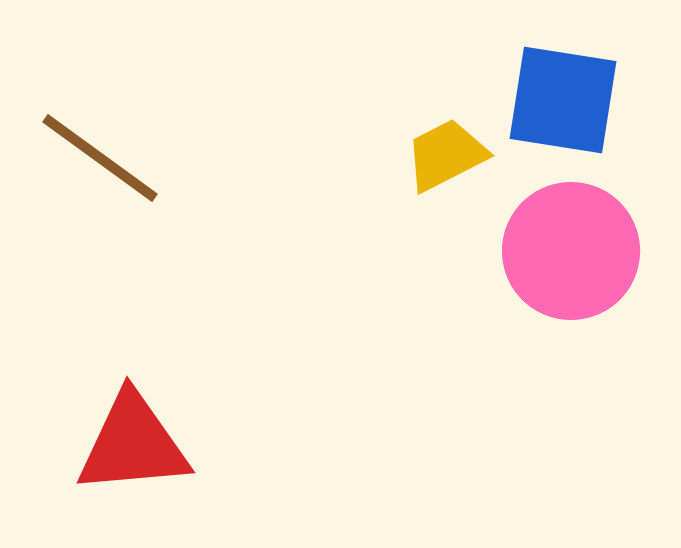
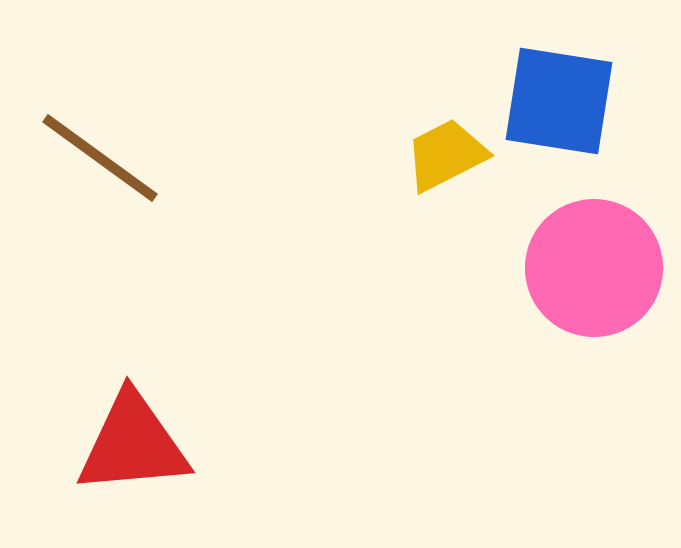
blue square: moved 4 px left, 1 px down
pink circle: moved 23 px right, 17 px down
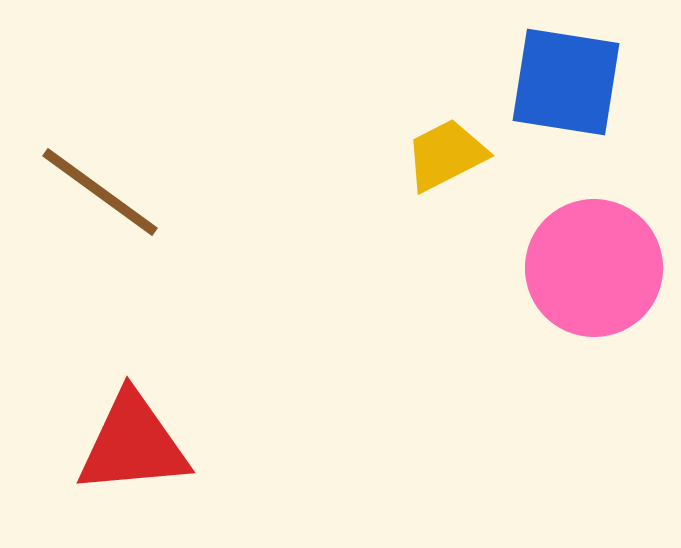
blue square: moved 7 px right, 19 px up
brown line: moved 34 px down
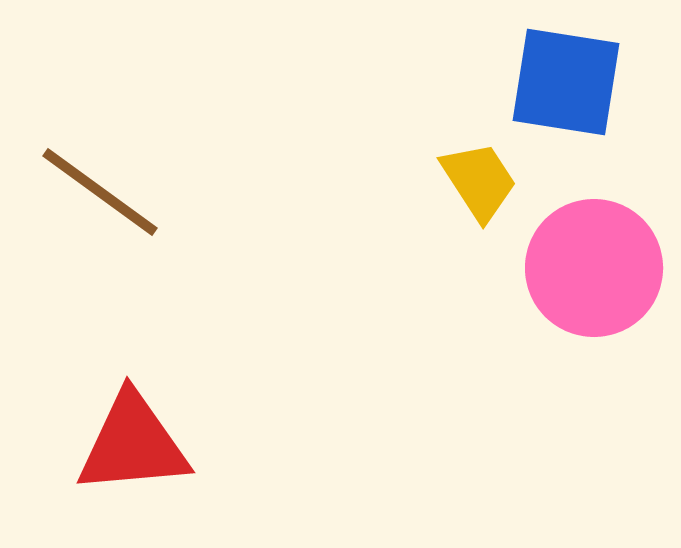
yellow trapezoid: moved 33 px right, 26 px down; rotated 84 degrees clockwise
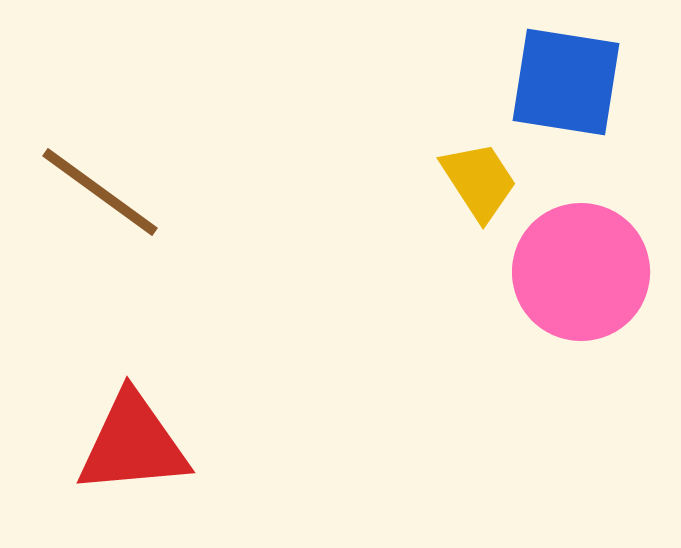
pink circle: moved 13 px left, 4 px down
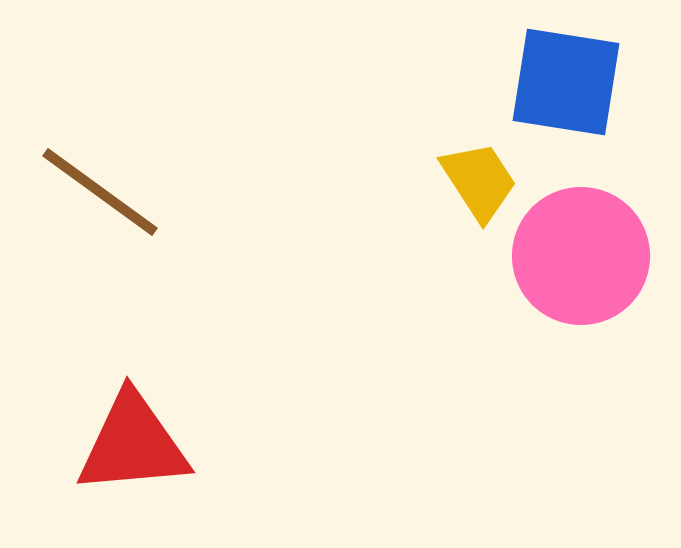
pink circle: moved 16 px up
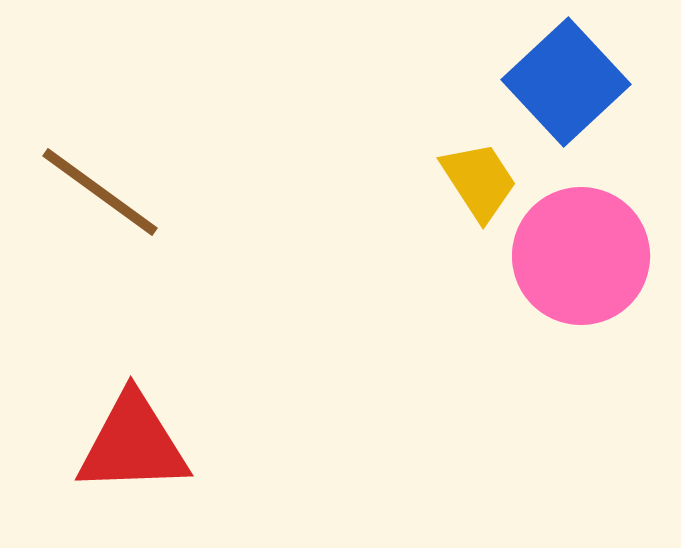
blue square: rotated 38 degrees clockwise
red triangle: rotated 3 degrees clockwise
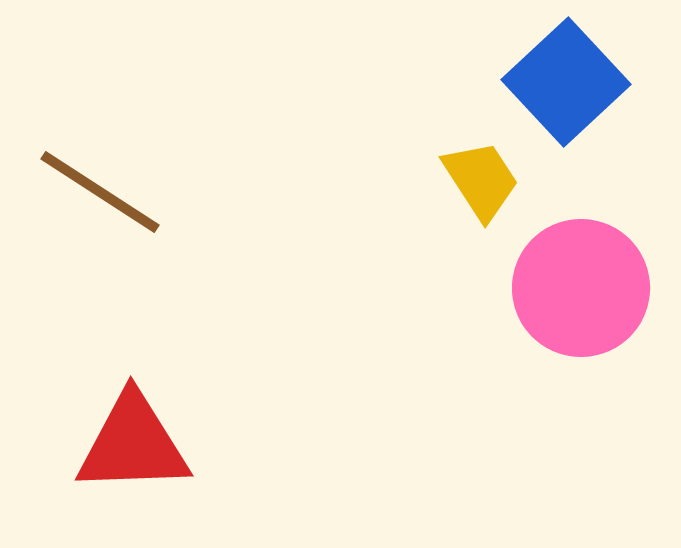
yellow trapezoid: moved 2 px right, 1 px up
brown line: rotated 3 degrees counterclockwise
pink circle: moved 32 px down
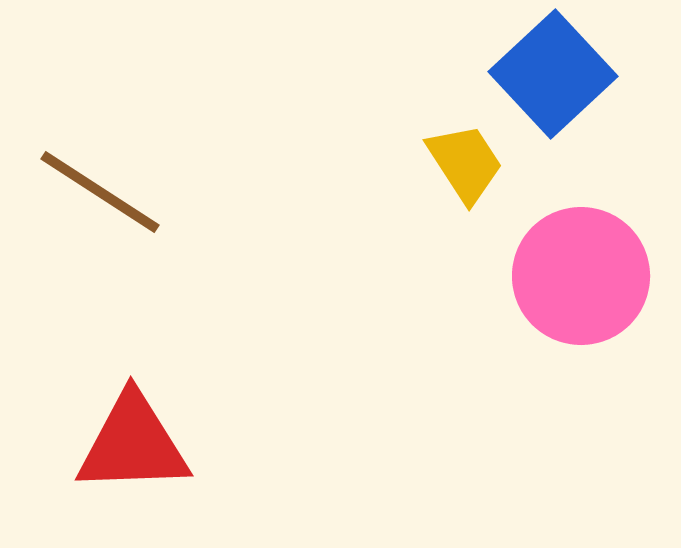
blue square: moved 13 px left, 8 px up
yellow trapezoid: moved 16 px left, 17 px up
pink circle: moved 12 px up
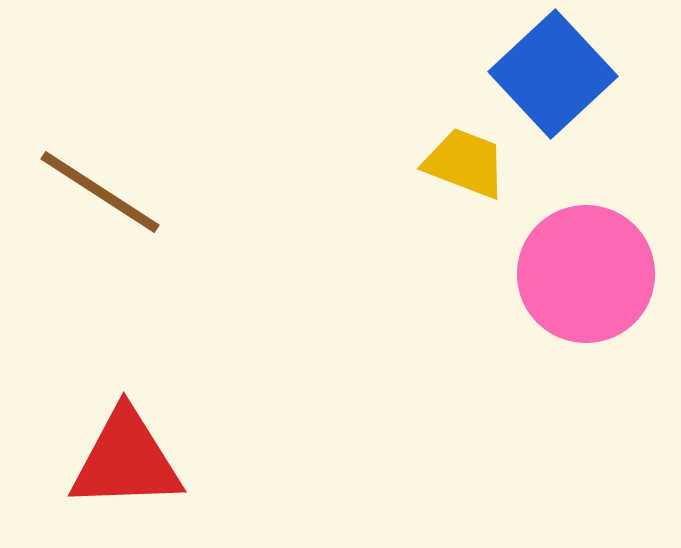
yellow trapezoid: rotated 36 degrees counterclockwise
pink circle: moved 5 px right, 2 px up
red triangle: moved 7 px left, 16 px down
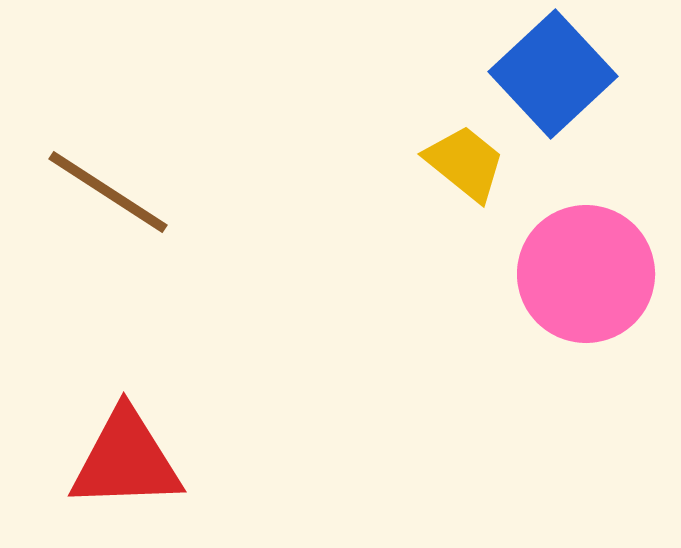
yellow trapezoid: rotated 18 degrees clockwise
brown line: moved 8 px right
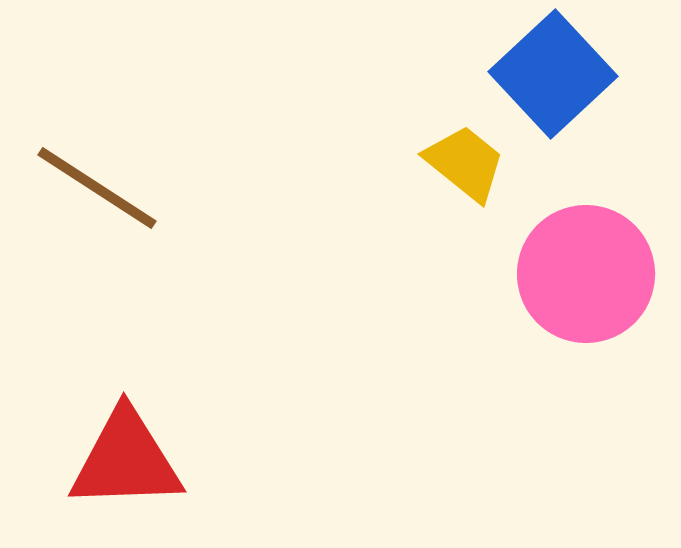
brown line: moved 11 px left, 4 px up
